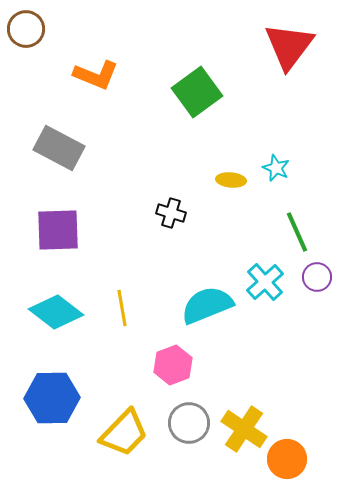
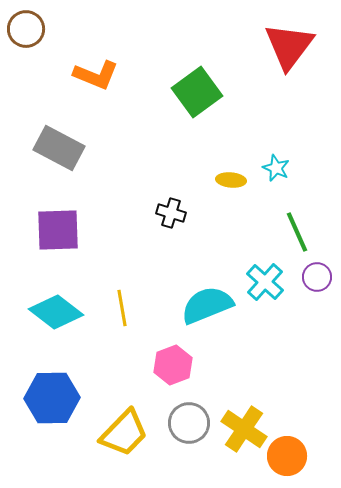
cyan cross: rotated 6 degrees counterclockwise
orange circle: moved 3 px up
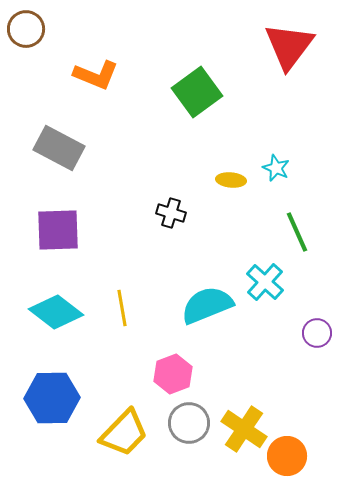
purple circle: moved 56 px down
pink hexagon: moved 9 px down
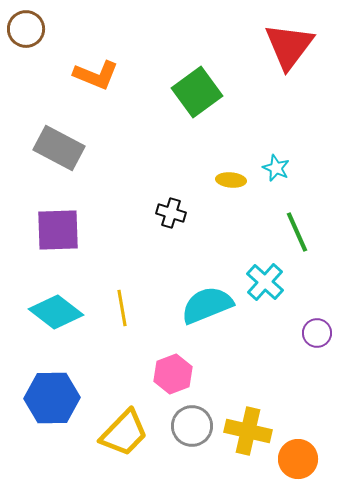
gray circle: moved 3 px right, 3 px down
yellow cross: moved 4 px right, 2 px down; rotated 21 degrees counterclockwise
orange circle: moved 11 px right, 3 px down
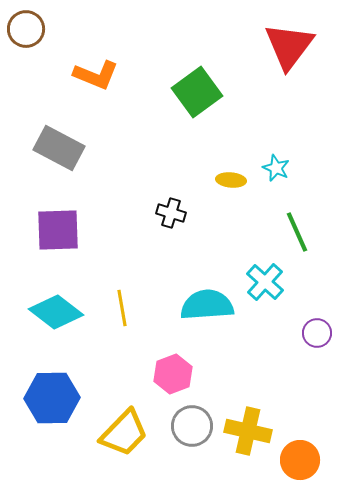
cyan semicircle: rotated 18 degrees clockwise
orange circle: moved 2 px right, 1 px down
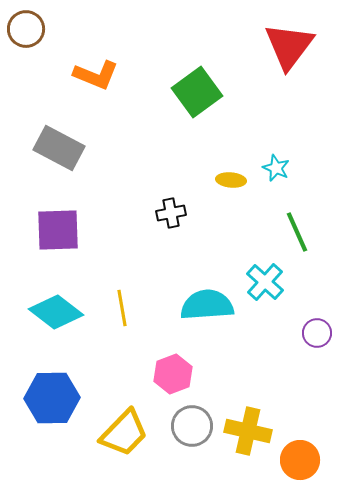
black cross: rotated 28 degrees counterclockwise
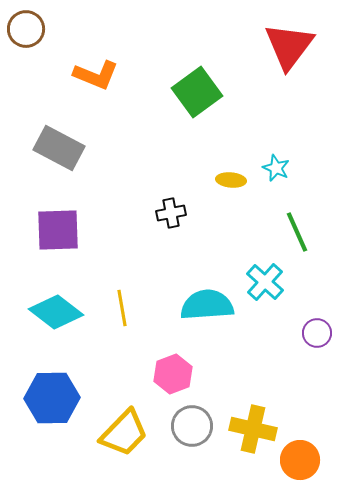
yellow cross: moved 5 px right, 2 px up
